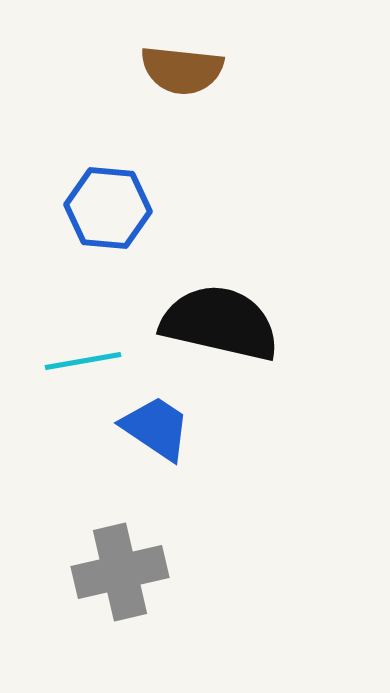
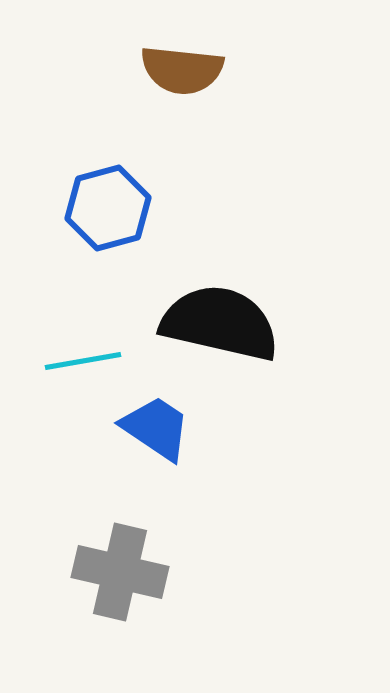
blue hexagon: rotated 20 degrees counterclockwise
gray cross: rotated 26 degrees clockwise
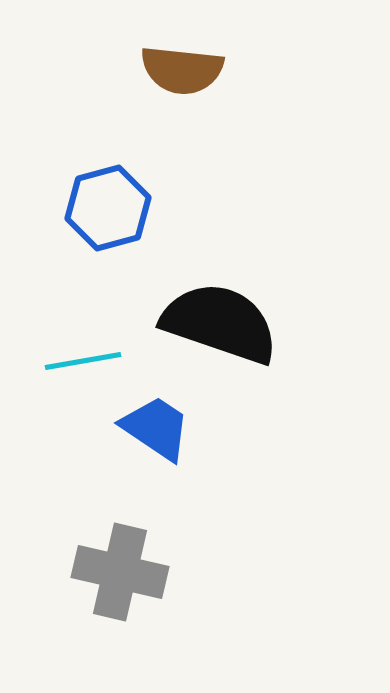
black semicircle: rotated 6 degrees clockwise
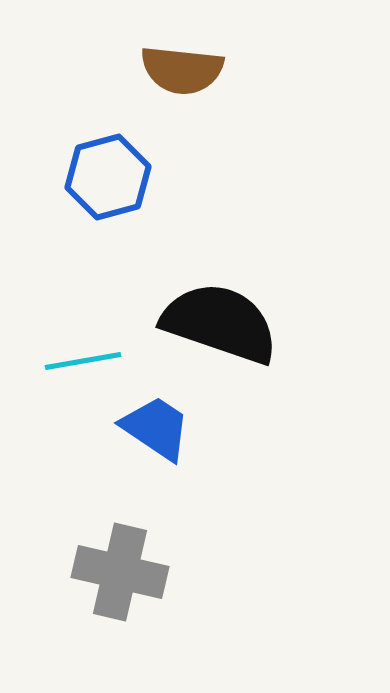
blue hexagon: moved 31 px up
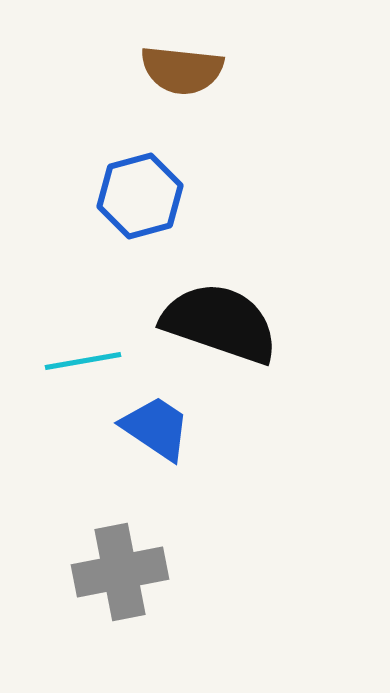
blue hexagon: moved 32 px right, 19 px down
gray cross: rotated 24 degrees counterclockwise
